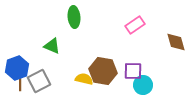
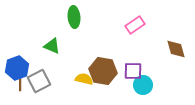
brown diamond: moved 7 px down
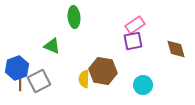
purple square: moved 30 px up; rotated 12 degrees counterclockwise
yellow semicircle: rotated 102 degrees counterclockwise
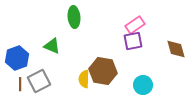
blue hexagon: moved 10 px up
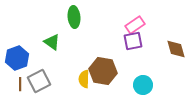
green triangle: moved 4 px up; rotated 12 degrees clockwise
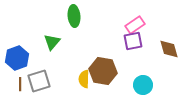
green ellipse: moved 1 px up
green triangle: rotated 36 degrees clockwise
brown diamond: moved 7 px left
gray square: rotated 10 degrees clockwise
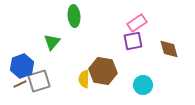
pink rectangle: moved 2 px right, 2 px up
blue hexagon: moved 5 px right, 8 px down
brown line: rotated 64 degrees clockwise
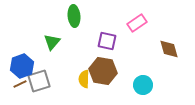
purple square: moved 26 px left; rotated 24 degrees clockwise
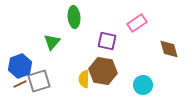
green ellipse: moved 1 px down
blue hexagon: moved 2 px left
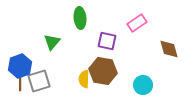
green ellipse: moved 6 px right, 1 px down
brown line: rotated 64 degrees counterclockwise
